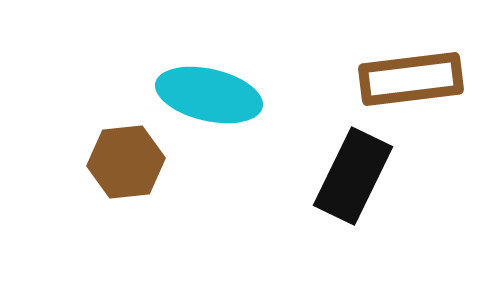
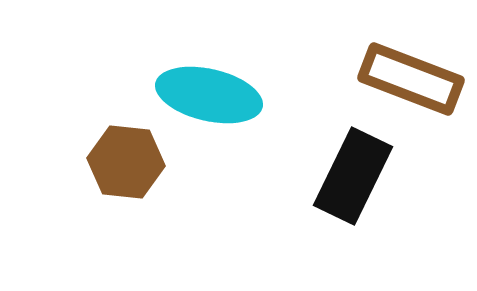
brown rectangle: rotated 28 degrees clockwise
brown hexagon: rotated 12 degrees clockwise
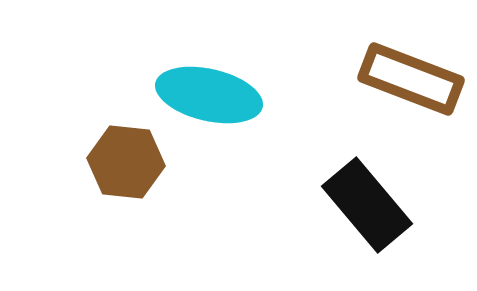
black rectangle: moved 14 px right, 29 px down; rotated 66 degrees counterclockwise
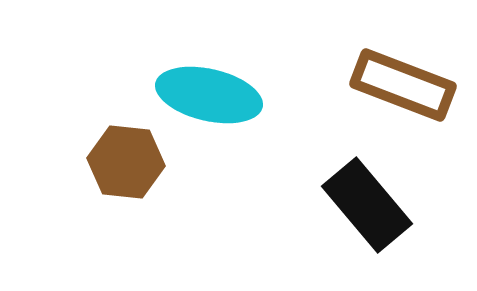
brown rectangle: moved 8 px left, 6 px down
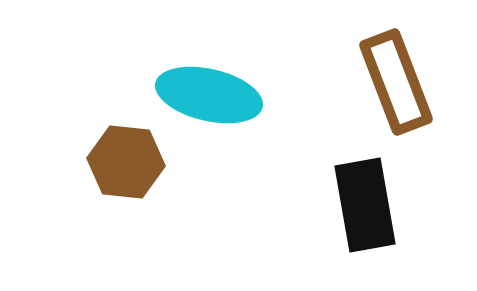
brown rectangle: moved 7 px left, 3 px up; rotated 48 degrees clockwise
black rectangle: moved 2 px left; rotated 30 degrees clockwise
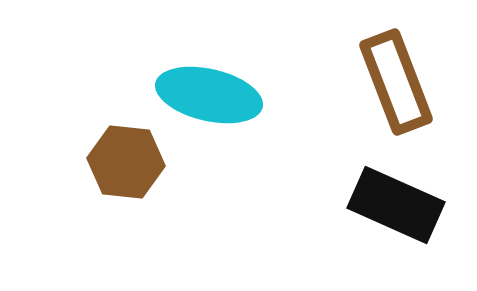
black rectangle: moved 31 px right; rotated 56 degrees counterclockwise
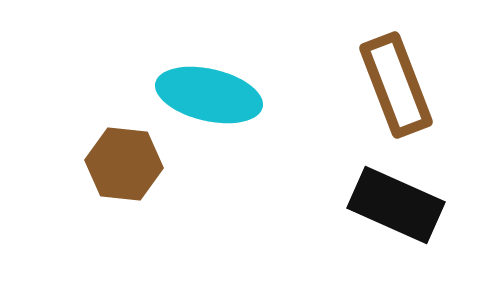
brown rectangle: moved 3 px down
brown hexagon: moved 2 px left, 2 px down
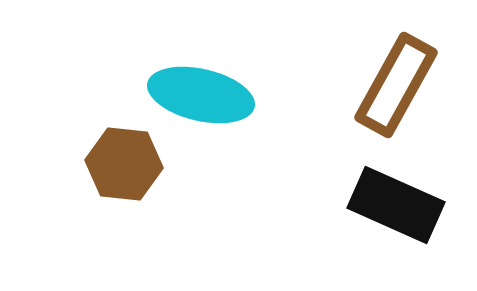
brown rectangle: rotated 50 degrees clockwise
cyan ellipse: moved 8 px left
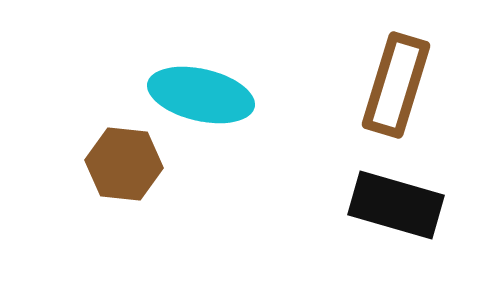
brown rectangle: rotated 12 degrees counterclockwise
black rectangle: rotated 8 degrees counterclockwise
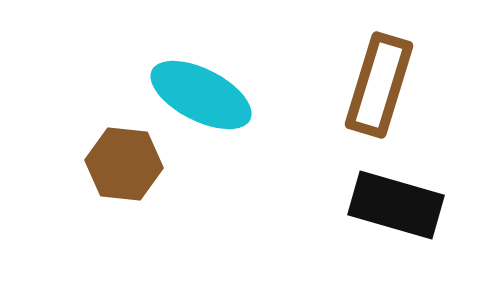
brown rectangle: moved 17 px left
cyan ellipse: rotated 14 degrees clockwise
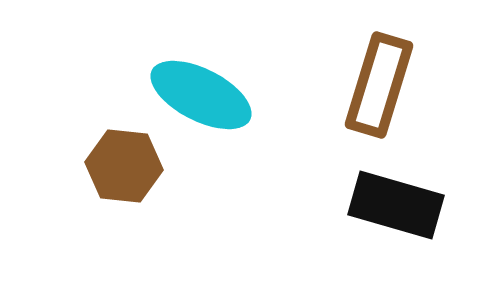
brown hexagon: moved 2 px down
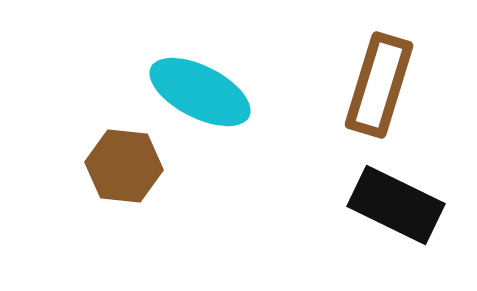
cyan ellipse: moved 1 px left, 3 px up
black rectangle: rotated 10 degrees clockwise
